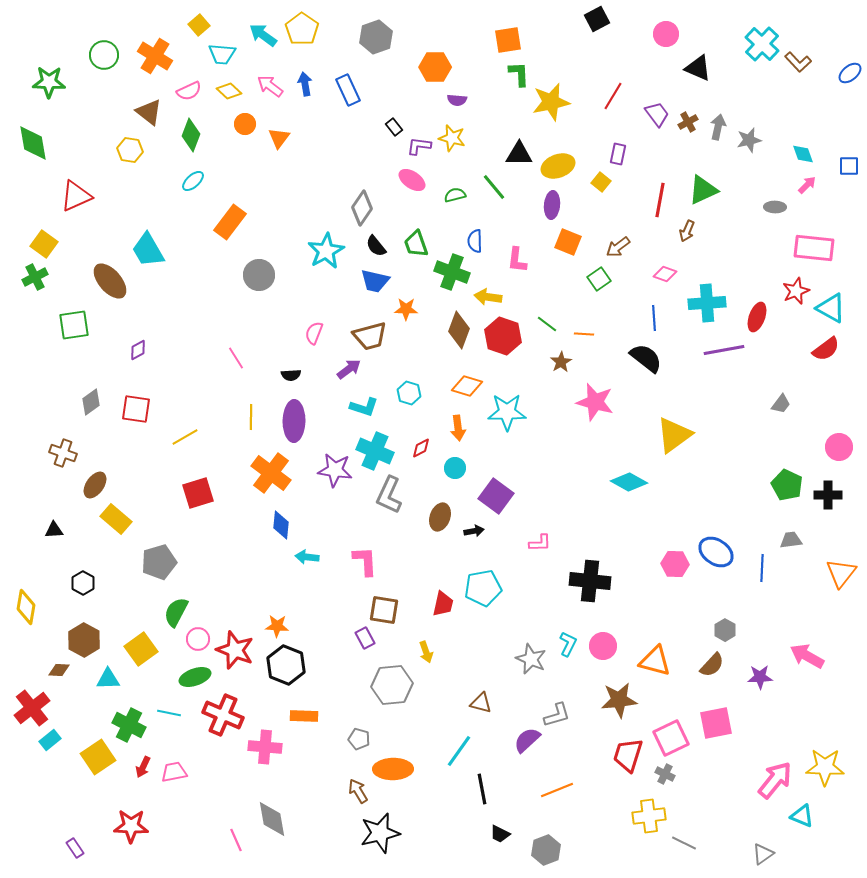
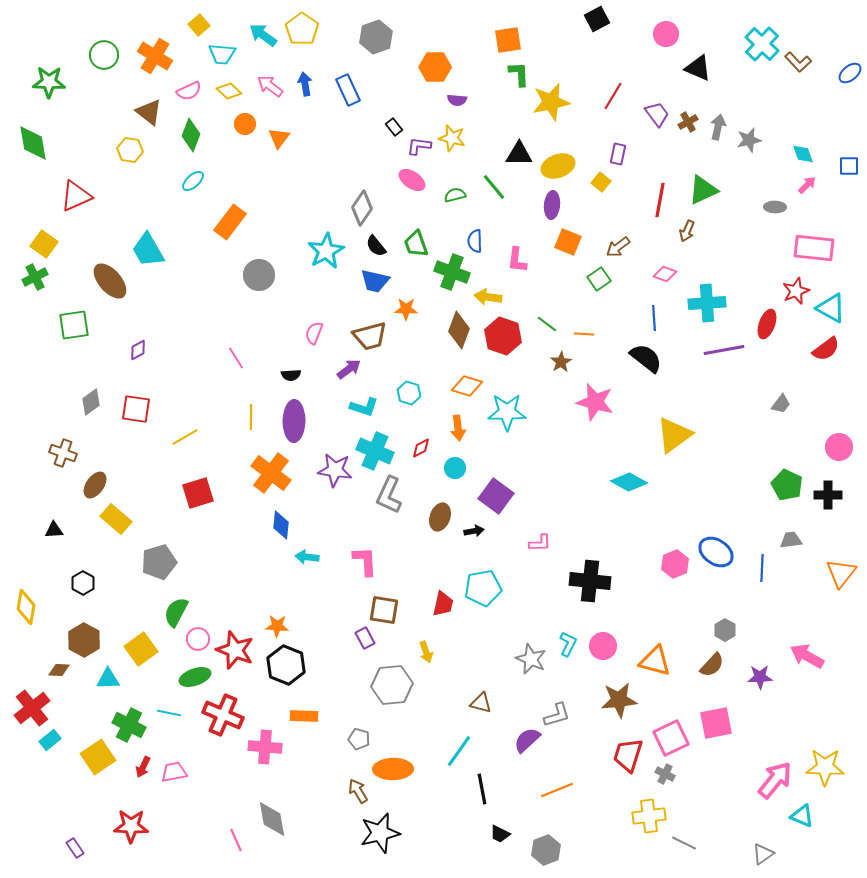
red ellipse at (757, 317): moved 10 px right, 7 px down
pink hexagon at (675, 564): rotated 24 degrees counterclockwise
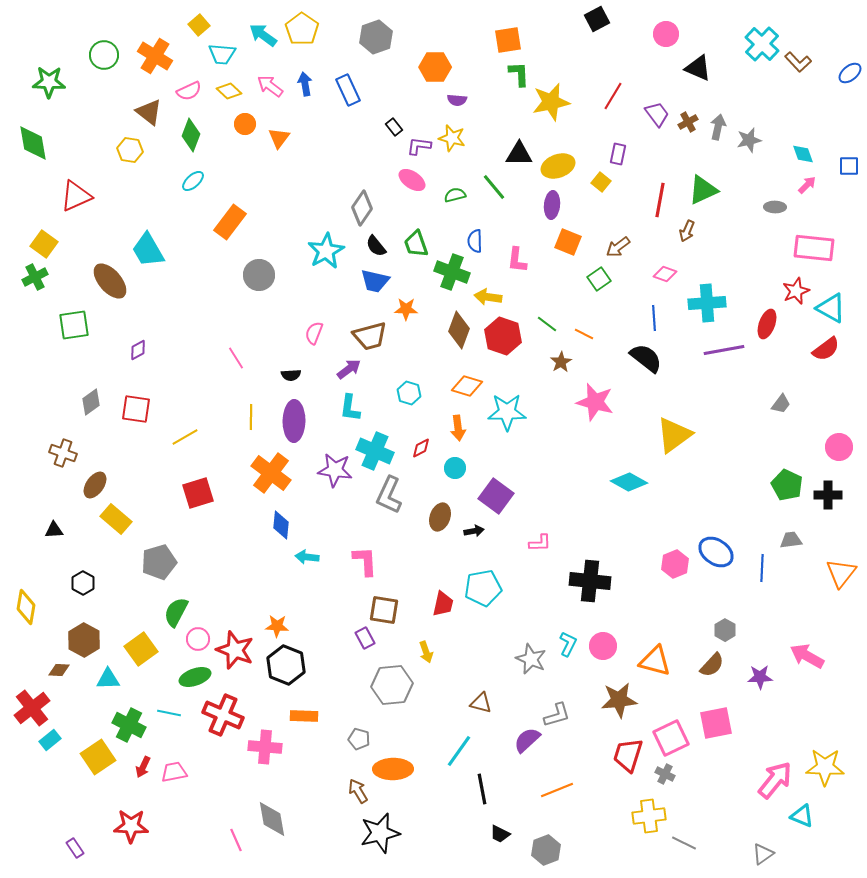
orange line at (584, 334): rotated 24 degrees clockwise
cyan L-shape at (364, 407): moved 14 px left, 1 px down; rotated 80 degrees clockwise
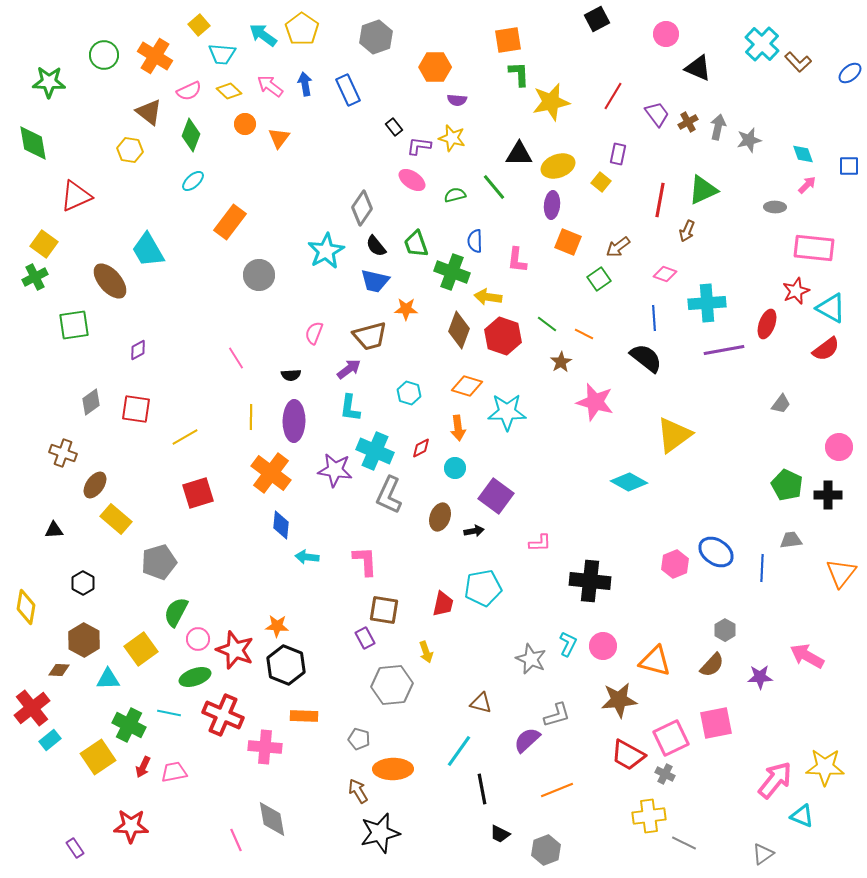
red trapezoid at (628, 755): rotated 78 degrees counterclockwise
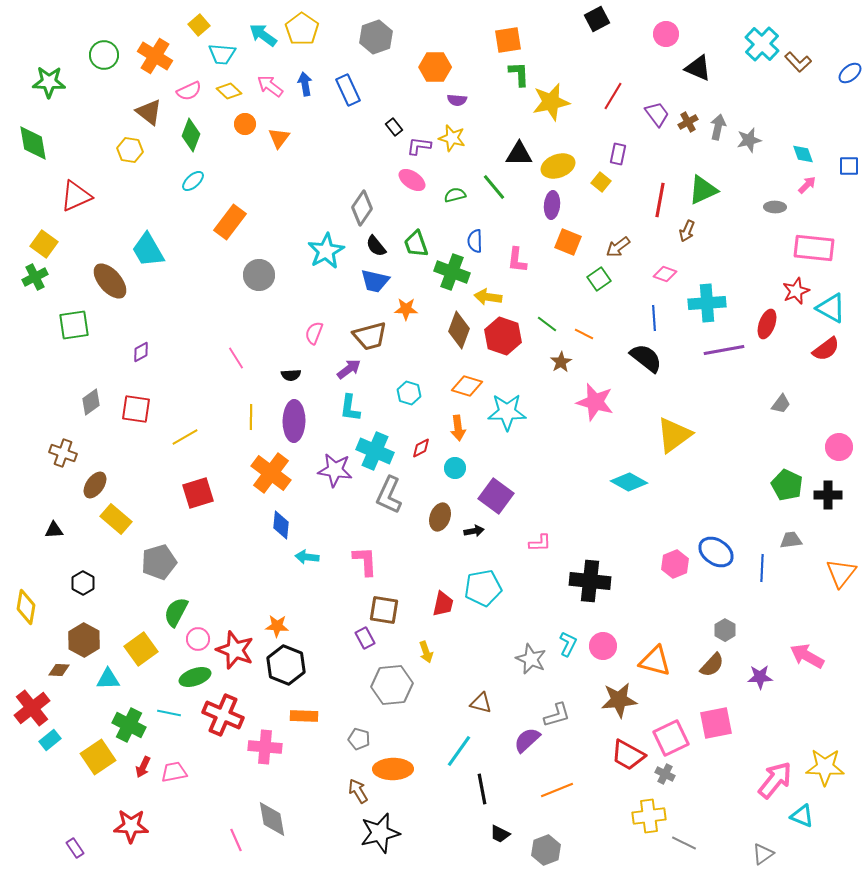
purple diamond at (138, 350): moved 3 px right, 2 px down
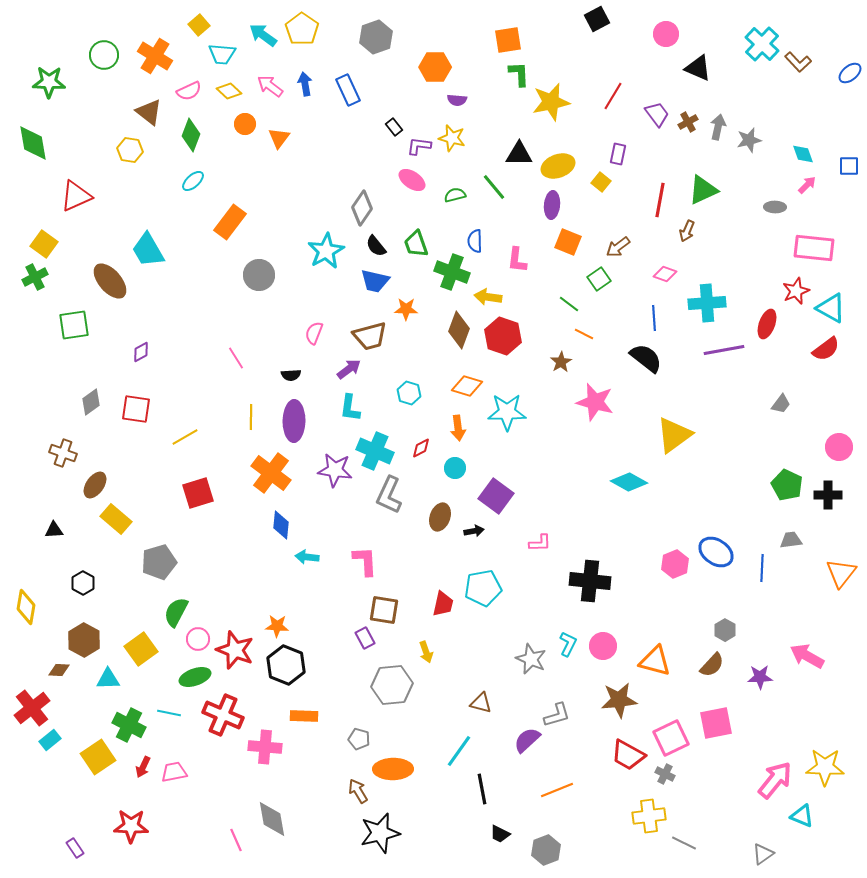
green line at (547, 324): moved 22 px right, 20 px up
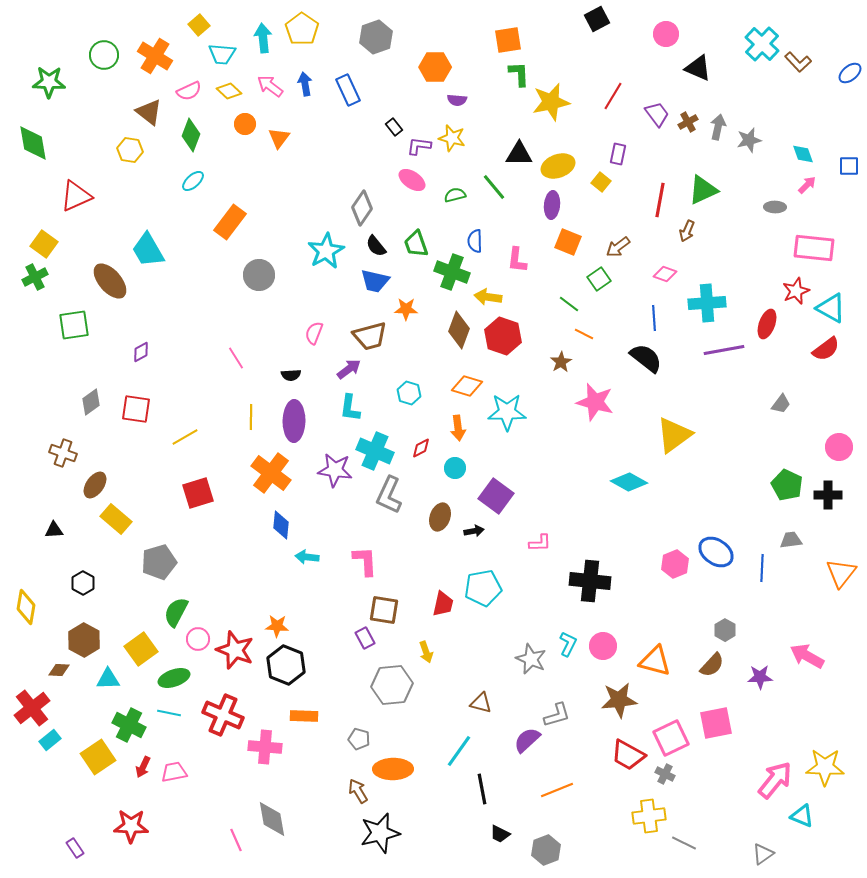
cyan arrow at (263, 35): moved 3 px down; rotated 48 degrees clockwise
green ellipse at (195, 677): moved 21 px left, 1 px down
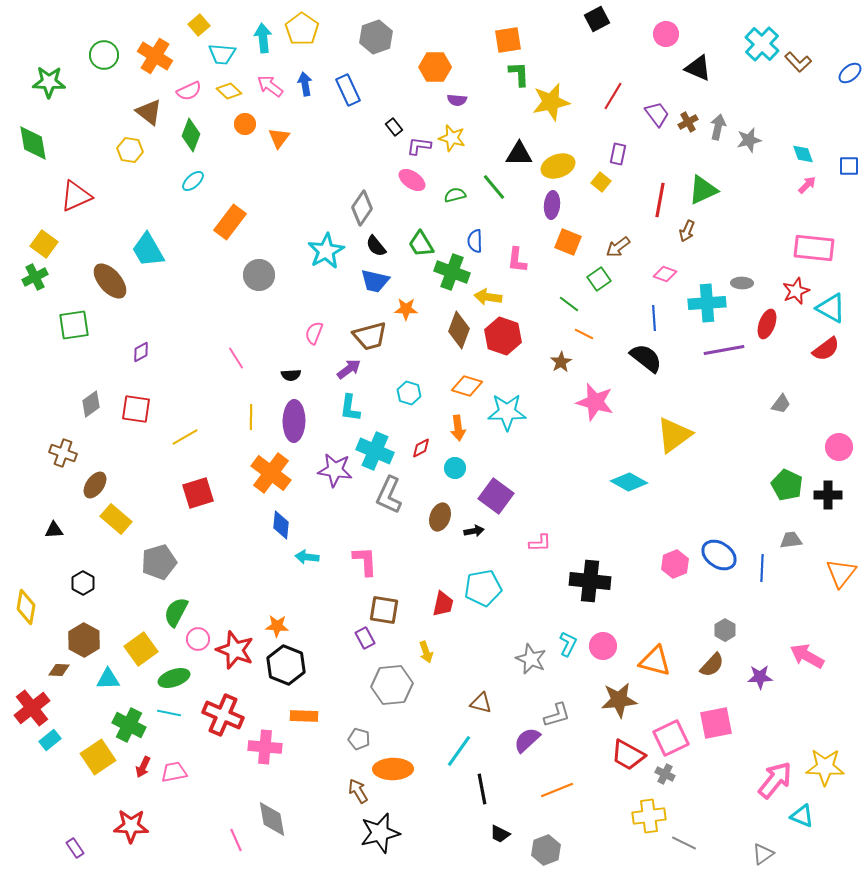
gray ellipse at (775, 207): moved 33 px left, 76 px down
green trapezoid at (416, 244): moved 5 px right; rotated 12 degrees counterclockwise
gray diamond at (91, 402): moved 2 px down
blue ellipse at (716, 552): moved 3 px right, 3 px down
